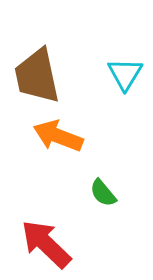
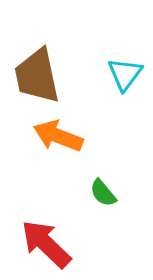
cyan triangle: rotated 6 degrees clockwise
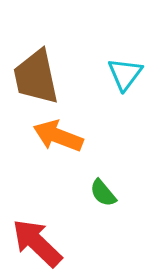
brown trapezoid: moved 1 px left, 1 px down
red arrow: moved 9 px left, 1 px up
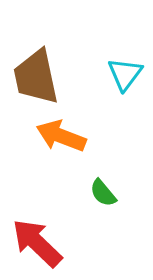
orange arrow: moved 3 px right
